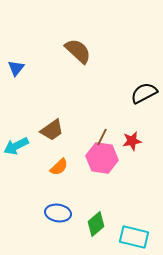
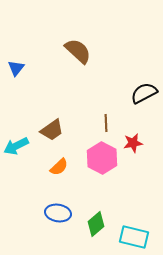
brown line: moved 4 px right, 14 px up; rotated 30 degrees counterclockwise
red star: moved 1 px right, 2 px down
pink hexagon: rotated 20 degrees clockwise
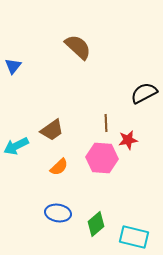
brown semicircle: moved 4 px up
blue triangle: moved 3 px left, 2 px up
red star: moved 5 px left, 3 px up
pink hexagon: rotated 24 degrees counterclockwise
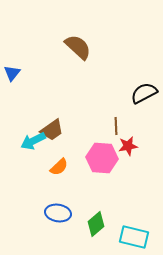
blue triangle: moved 1 px left, 7 px down
brown line: moved 10 px right, 3 px down
red star: moved 6 px down
cyan arrow: moved 17 px right, 5 px up
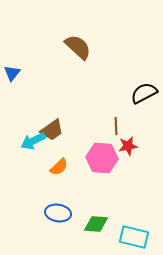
green diamond: rotated 45 degrees clockwise
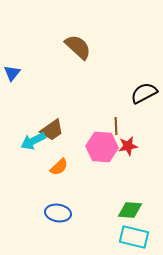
pink hexagon: moved 11 px up
green diamond: moved 34 px right, 14 px up
